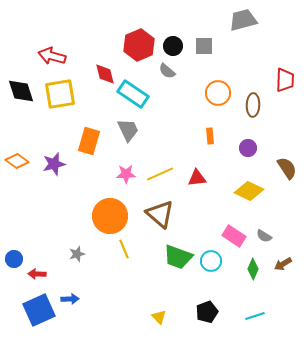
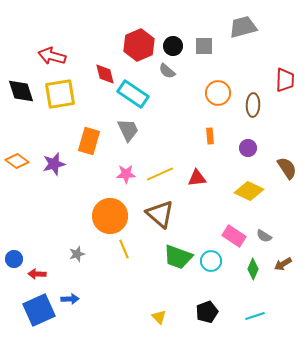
gray trapezoid at (243, 20): moved 7 px down
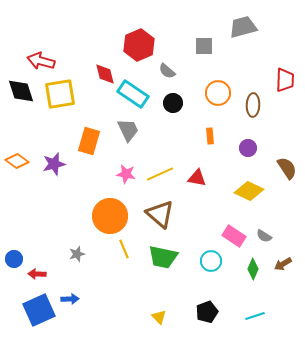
black circle at (173, 46): moved 57 px down
red arrow at (52, 56): moved 11 px left, 5 px down
pink star at (126, 174): rotated 12 degrees clockwise
red triangle at (197, 178): rotated 18 degrees clockwise
green trapezoid at (178, 257): moved 15 px left; rotated 8 degrees counterclockwise
